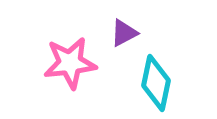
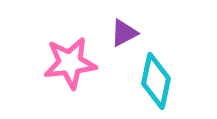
cyan diamond: moved 2 px up
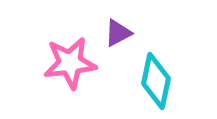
purple triangle: moved 6 px left
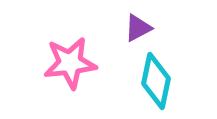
purple triangle: moved 20 px right, 5 px up
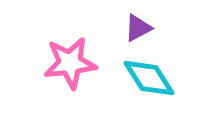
cyan diamond: moved 7 px left, 3 px up; rotated 44 degrees counterclockwise
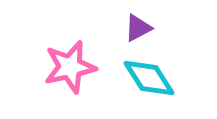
pink star: moved 4 px down; rotated 6 degrees counterclockwise
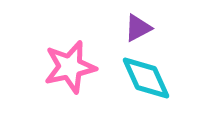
cyan diamond: moved 3 px left; rotated 8 degrees clockwise
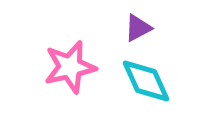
cyan diamond: moved 3 px down
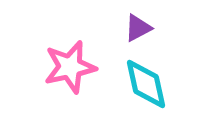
cyan diamond: moved 3 px down; rotated 12 degrees clockwise
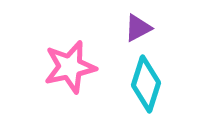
cyan diamond: rotated 30 degrees clockwise
